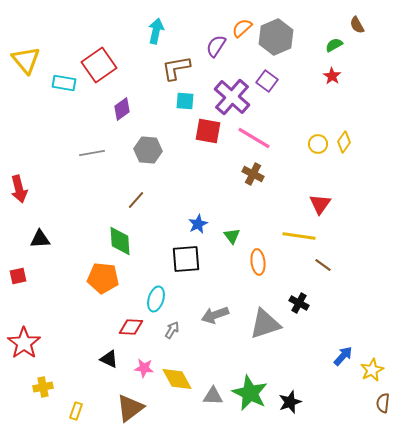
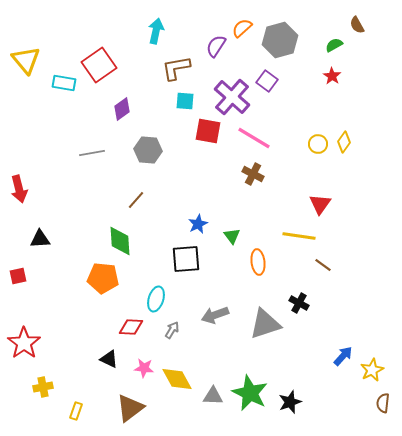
gray hexagon at (276, 37): moved 4 px right, 3 px down; rotated 8 degrees clockwise
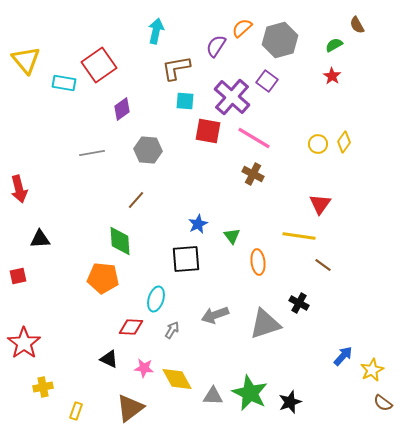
brown semicircle at (383, 403): rotated 60 degrees counterclockwise
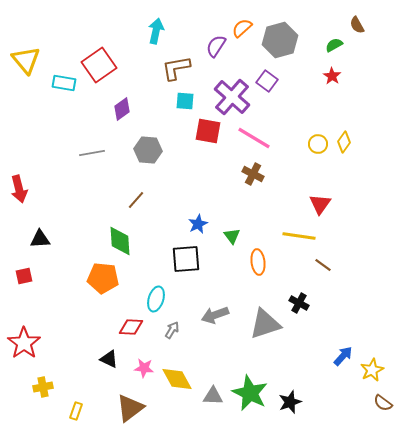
red square at (18, 276): moved 6 px right
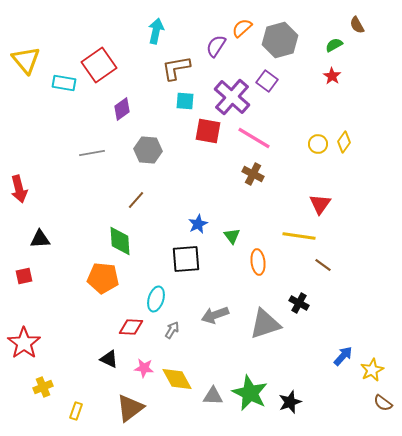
yellow cross at (43, 387): rotated 12 degrees counterclockwise
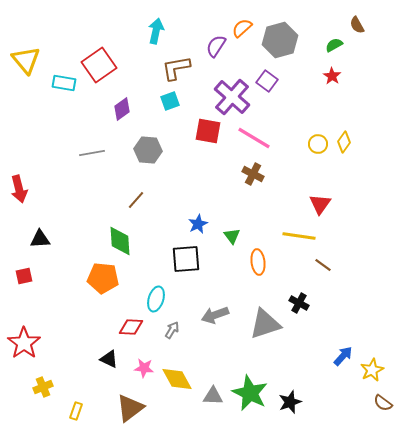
cyan square at (185, 101): moved 15 px left; rotated 24 degrees counterclockwise
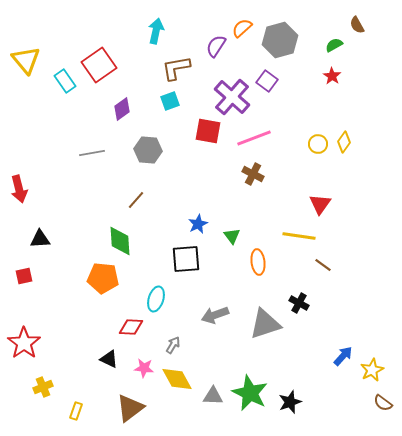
cyan rectangle at (64, 83): moved 1 px right, 2 px up; rotated 45 degrees clockwise
pink line at (254, 138): rotated 52 degrees counterclockwise
gray arrow at (172, 330): moved 1 px right, 15 px down
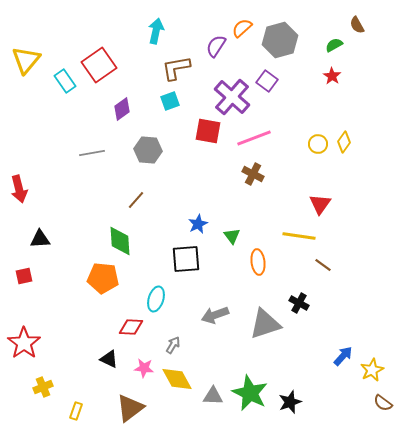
yellow triangle at (26, 60): rotated 20 degrees clockwise
